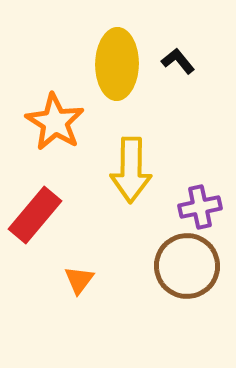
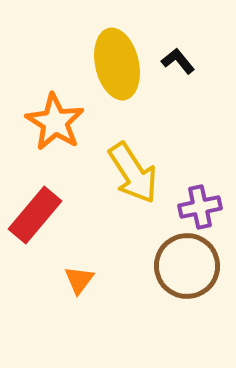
yellow ellipse: rotated 14 degrees counterclockwise
yellow arrow: moved 2 px right, 3 px down; rotated 34 degrees counterclockwise
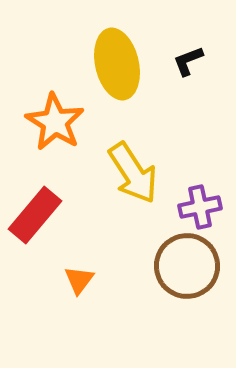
black L-shape: moved 10 px right; rotated 72 degrees counterclockwise
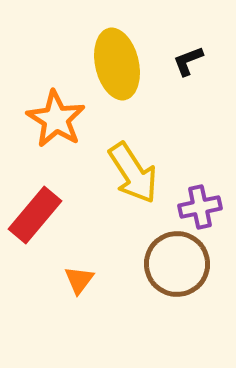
orange star: moved 1 px right, 3 px up
brown circle: moved 10 px left, 2 px up
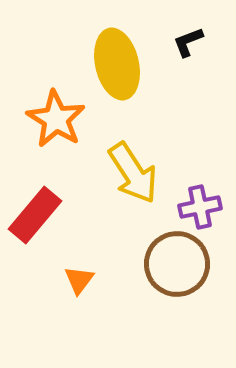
black L-shape: moved 19 px up
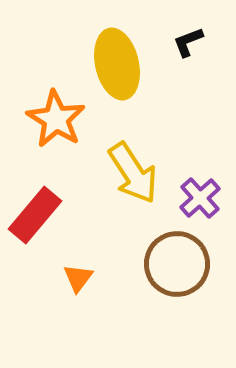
purple cross: moved 9 px up; rotated 30 degrees counterclockwise
orange triangle: moved 1 px left, 2 px up
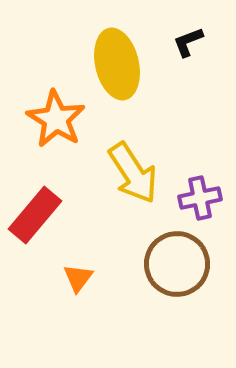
purple cross: rotated 30 degrees clockwise
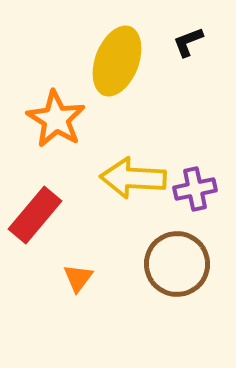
yellow ellipse: moved 3 px up; rotated 34 degrees clockwise
yellow arrow: moved 5 px down; rotated 126 degrees clockwise
purple cross: moved 5 px left, 9 px up
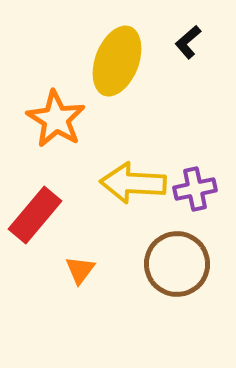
black L-shape: rotated 20 degrees counterclockwise
yellow arrow: moved 5 px down
orange triangle: moved 2 px right, 8 px up
